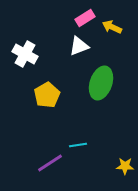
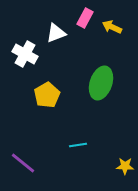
pink rectangle: rotated 30 degrees counterclockwise
white triangle: moved 23 px left, 13 px up
purple line: moved 27 px left; rotated 72 degrees clockwise
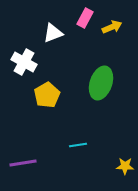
yellow arrow: rotated 132 degrees clockwise
white triangle: moved 3 px left
white cross: moved 1 px left, 8 px down
purple line: rotated 48 degrees counterclockwise
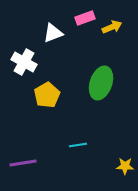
pink rectangle: rotated 42 degrees clockwise
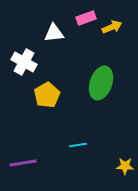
pink rectangle: moved 1 px right
white triangle: moved 1 px right; rotated 15 degrees clockwise
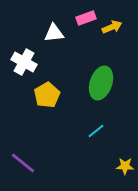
cyan line: moved 18 px right, 14 px up; rotated 30 degrees counterclockwise
purple line: rotated 48 degrees clockwise
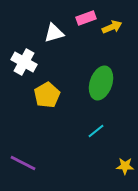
white triangle: rotated 10 degrees counterclockwise
purple line: rotated 12 degrees counterclockwise
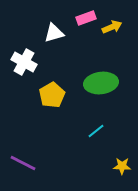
green ellipse: rotated 64 degrees clockwise
yellow pentagon: moved 5 px right
yellow star: moved 3 px left
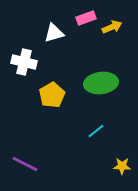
white cross: rotated 15 degrees counterclockwise
purple line: moved 2 px right, 1 px down
